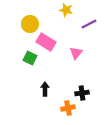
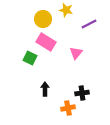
yellow circle: moved 13 px right, 5 px up
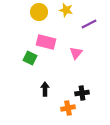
yellow circle: moved 4 px left, 7 px up
pink rectangle: rotated 18 degrees counterclockwise
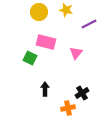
black cross: rotated 24 degrees counterclockwise
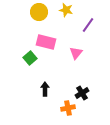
purple line: moved 1 px left, 1 px down; rotated 28 degrees counterclockwise
green square: rotated 24 degrees clockwise
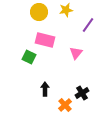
yellow star: rotated 24 degrees counterclockwise
pink rectangle: moved 1 px left, 2 px up
green square: moved 1 px left, 1 px up; rotated 24 degrees counterclockwise
orange cross: moved 3 px left, 3 px up; rotated 32 degrees counterclockwise
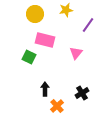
yellow circle: moved 4 px left, 2 px down
orange cross: moved 8 px left, 1 px down
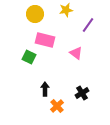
pink triangle: rotated 32 degrees counterclockwise
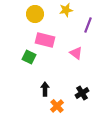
purple line: rotated 14 degrees counterclockwise
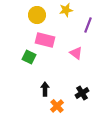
yellow circle: moved 2 px right, 1 px down
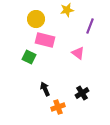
yellow star: moved 1 px right
yellow circle: moved 1 px left, 4 px down
purple line: moved 2 px right, 1 px down
pink triangle: moved 2 px right
black arrow: rotated 24 degrees counterclockwise
orange cross: moved 1 px right, 1 px down; rotated 24 degrees clockwise
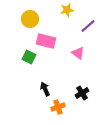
yellow circle: moved 6 px left
purple line: moved 2 px left; rotated 28 degrees clockwise
pink rectangle: moved 1 px right, 1 px down
